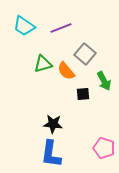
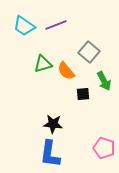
purple line: moved 5 px left, 3 px up
gray square: moved 4 px right, 2 px up
blue L-shape: moved 1 px left
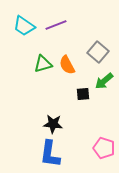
gray square: moved 9 px right
orange semicircle: moved 1 px right, 6 px up; rotated 12 degrees clockwise
green arrow: rotated 78 degrees clockwise
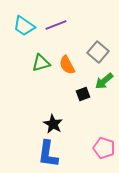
green triangle: moved 2 px left, 1 px up
black square: rotated 16 degrees counterclockwise
black star: rotated 24 degrees clockwise
blue L-shape: moved 2 px left
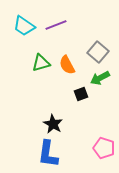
green arrow: moved 4 px left, 3 px up; rotated 12 degrees clockwise
black square: moved 2 px left
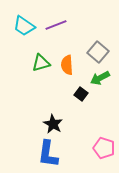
orange semicircle: rotated 24 degrees clockwise
black square: rotated 32 degrees counterclockwise
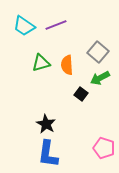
black star: moved 7 px left
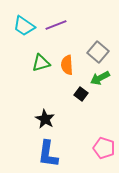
black star: moved 1 px left, 5 px up
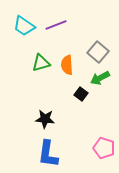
black star: rotated 24 degrees counterclockwise
